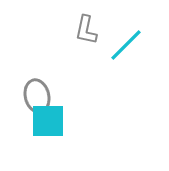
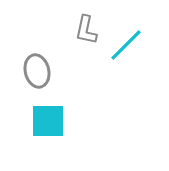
gray ellipse: moved 25 px up
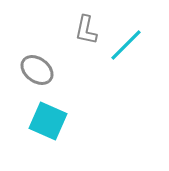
gray ellipse: moved 1 px up; rotated 40 degrees counterclockwise
cyan square: rotated 24 degrees clockwise
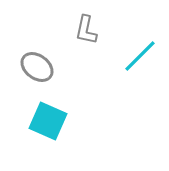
cyan line: moved 14 px right, 11 px down
gray ellipse: moved 3 px up
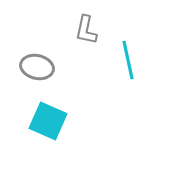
cyan line: moved 12 px left, 4 px down; rotated 57 degrees counterclockwise
gray ellipse: rotated 24 degrees counterclockwise
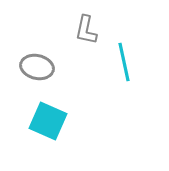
cyan line: moved 4 px left, 2 px down
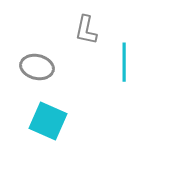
cyan line: rotated 12 degrees clockwise
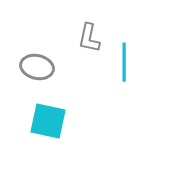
gray L-shape: moved 3 px right, 8 px down
cyan square: rotated 12 degrees counterclockwise
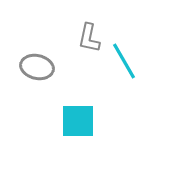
cyan line: moved 1 px up; rotated 30 degrees counterclockwise
cyan square: moved 30 px right; rotated 12 degrees counterclockwise
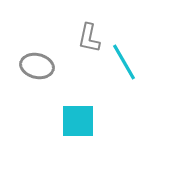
cyan line: moved 1 px down
gray ellipse: moved 1 px up
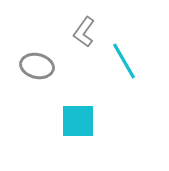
gray L-shape: moved 5 px left, 6 px up; rotated 24 degrees clockwise
cyan line: moved 1 px up
